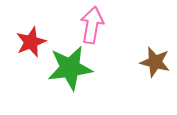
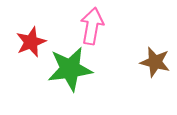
pink arrow: moved 1 px down
green star: moved 1 px down
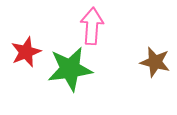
pink arrow: rotated 6 degrees counterclockwise
red star: moved 5 px left, 10 px down
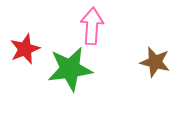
red star: moved 1 px left, 3 px up
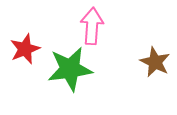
brown star: rotated 12 degrees clockwise
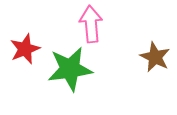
pink arrow: moved 1 px left, 2 px up; rotated 9 degrees counterclockwise
brown star: moved 5 px up
